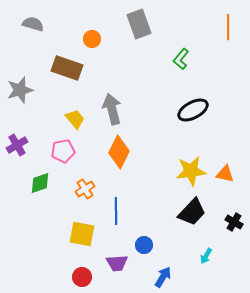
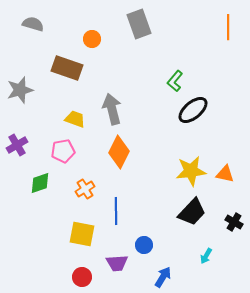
green L-shape: moved 6 px left, 22 px down
black ellipse: rotated 12 degrees counterclockwise
yellow trapezoid: rotated 30 degrees counterclockwise
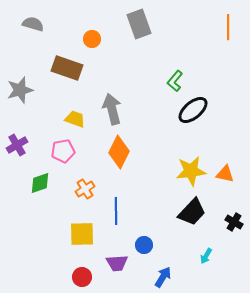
yellow square: rotated 12 degrees counterclockwise
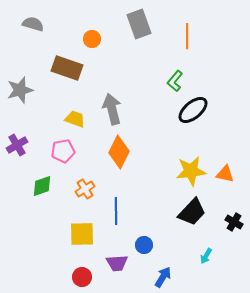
orange line: moved 41 px left, 9 px down
green diamond: moved 2 px right, 3 px down
